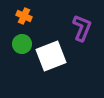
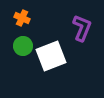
orange cross: moved 2 px left, 2 px down
green circle: moved 1 px right, 2 px down
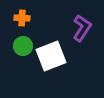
orange cross: rotated 21 degrees counterclockwise
purple L-shape: rotated 12 degrees clockwise
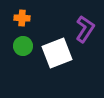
purple L-shape: moved 3 px right, 1 px down
white square: moved 6 px right, 3 px up
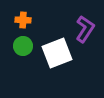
orange cross: moved 1 px right, 2 px down
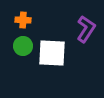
purple L-shape: moved 1 px right
white square: moved 5 px left; rotated 24 degrees clockwise
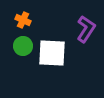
orange cross: rotated 21 degrees clockwise
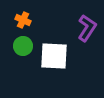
purple L-shape: moved 1 px right, 1 px up
white square: moved 2 px right, 3 px down
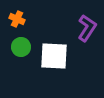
orange cross: moved 6 px left, 1 px up
green circle: moved 2 px left, 1 px down
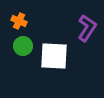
orange cross: moved 2 px right, 2 px down
green circle: moved 2 px right, 1 px up
